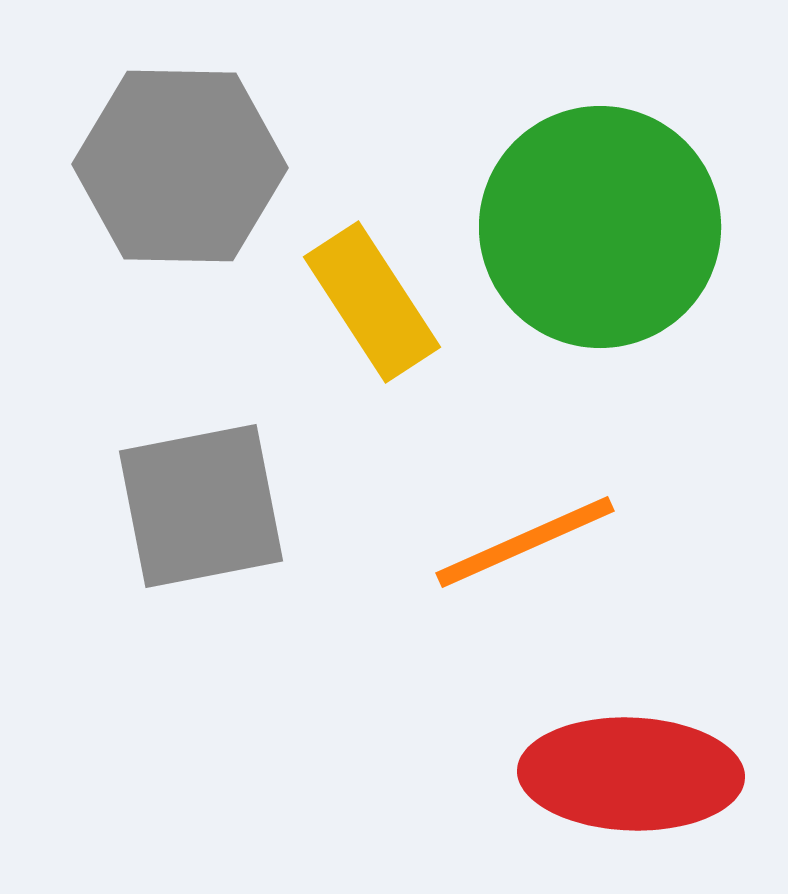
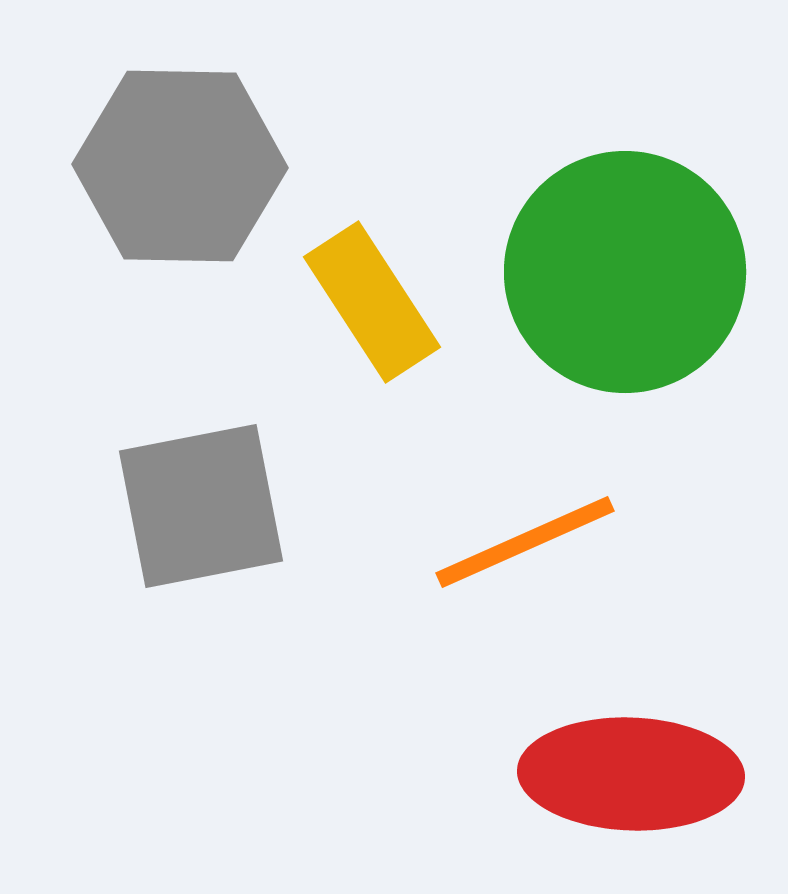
green circle: moved 25 px right, 45 px down
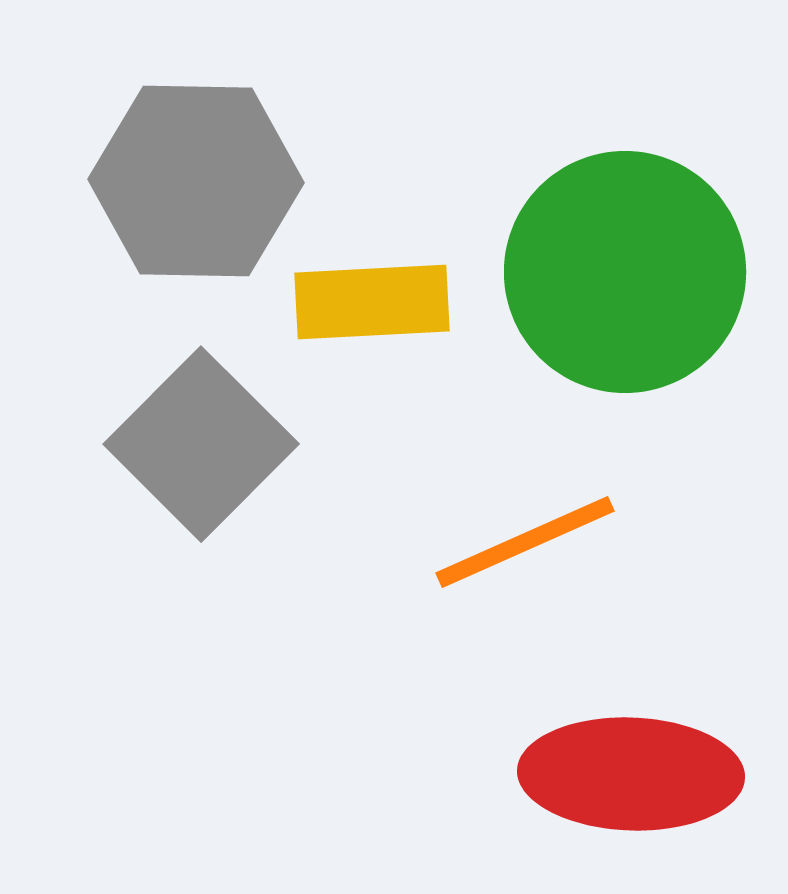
gray hexagon: moved 16 px right, 15 px down
yellow rectangle: rotated 60 degrees counterclockwise
gray square: moved 62 px up; rotated 34 degrees counterclockwise
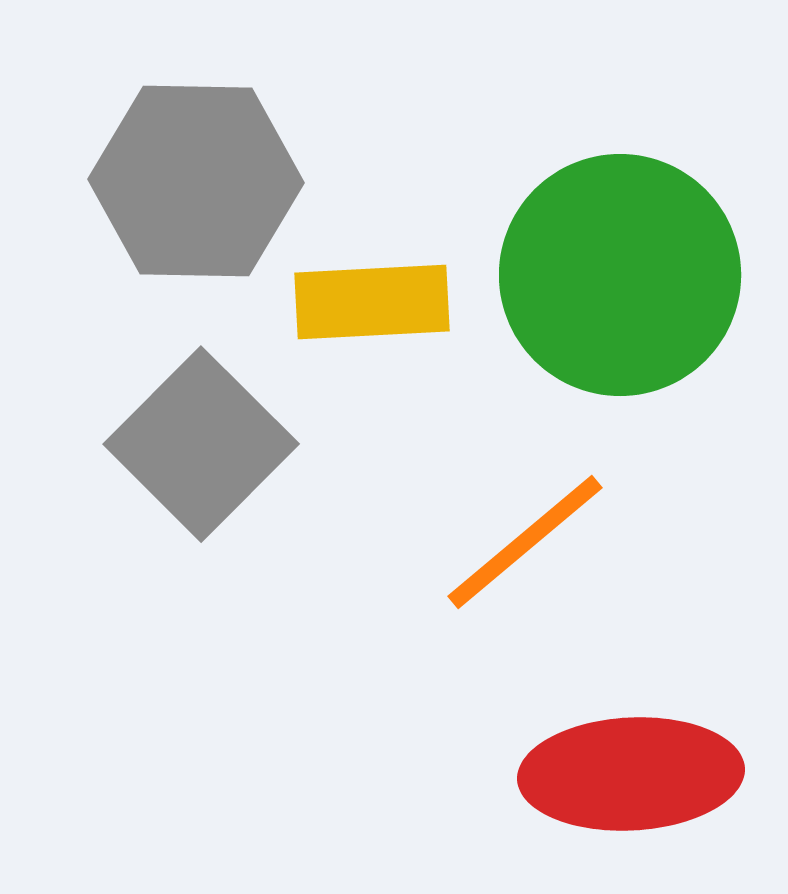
green circle: moved 5 px left, 3 px down
orange line: rotated 16 degrees counterclockwise
red ellipse: rotated 5 degrees counterclockwise
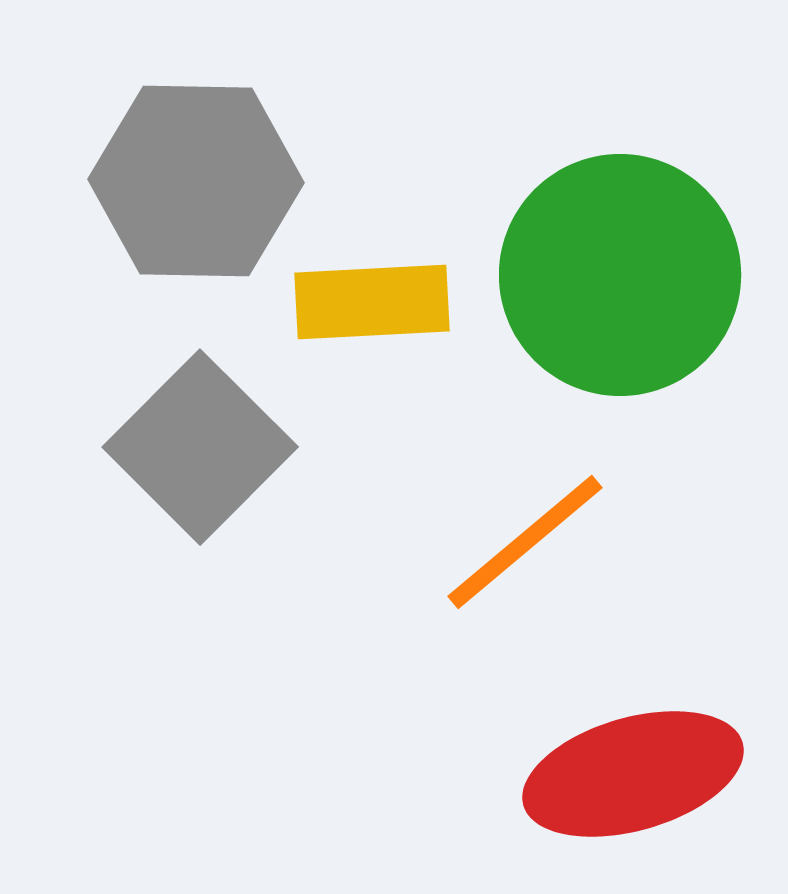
gray square: moved 1 px left, 3 px down
red ellipse: moved 2 px right; rotated 13 degrees counterclockwise
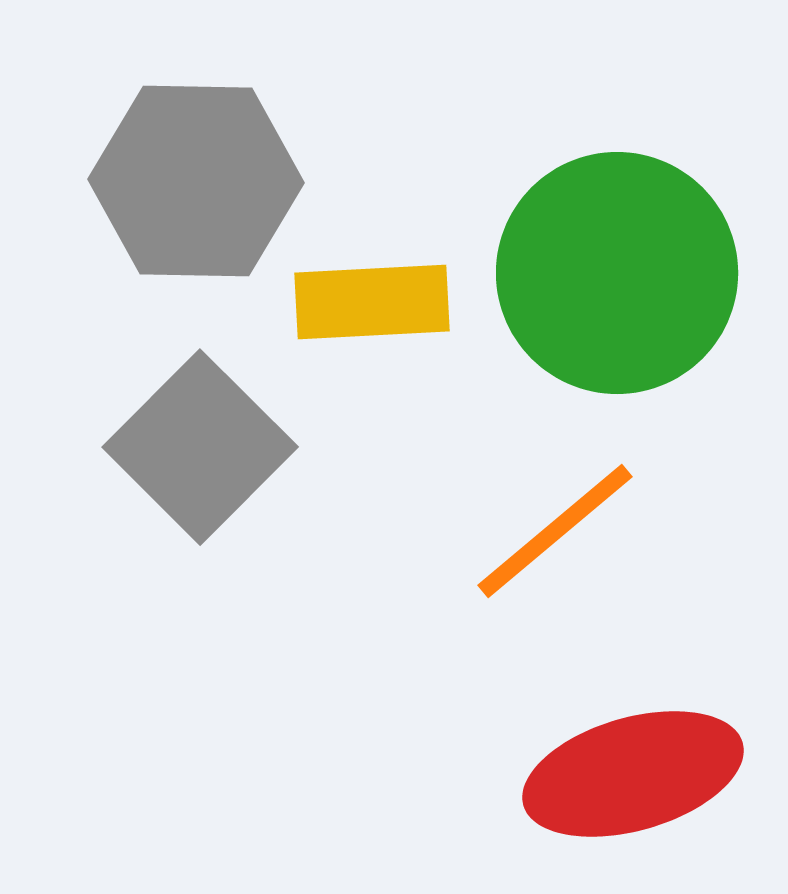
green circle: moved 3 px left, 2 px up
orange line: moved 30 px right, 11 px up
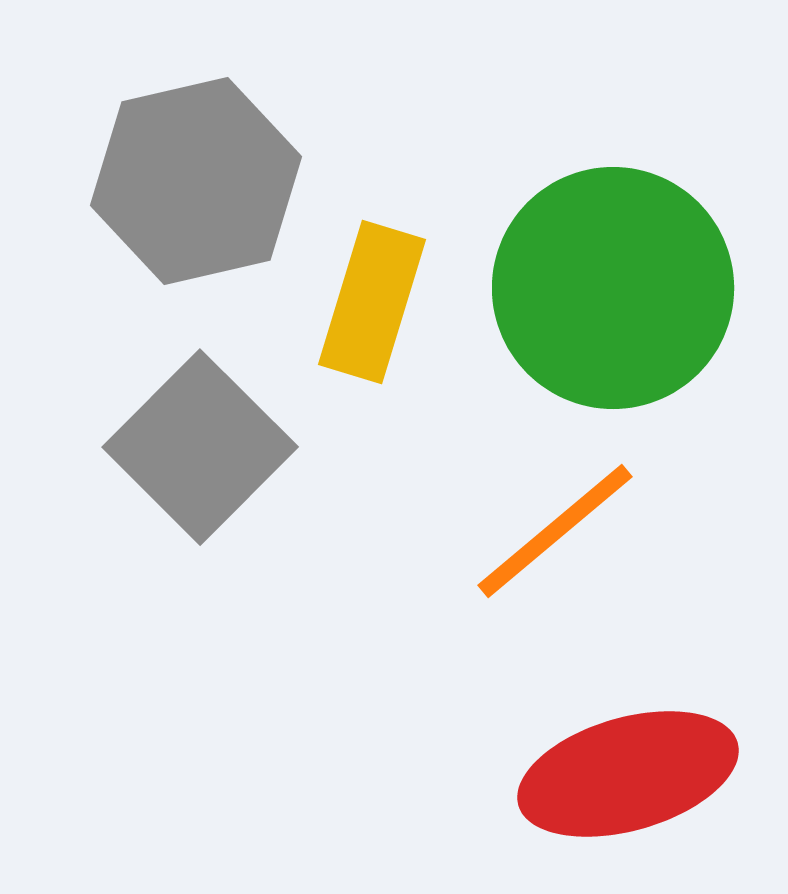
gray hexagon: rotated 14 degrees counterclockwise
green circle: moved 4 px left, 15 px down
yellow rectangle: rotated 70 degrees counterclockwise
red ellipse: moved 5 px left
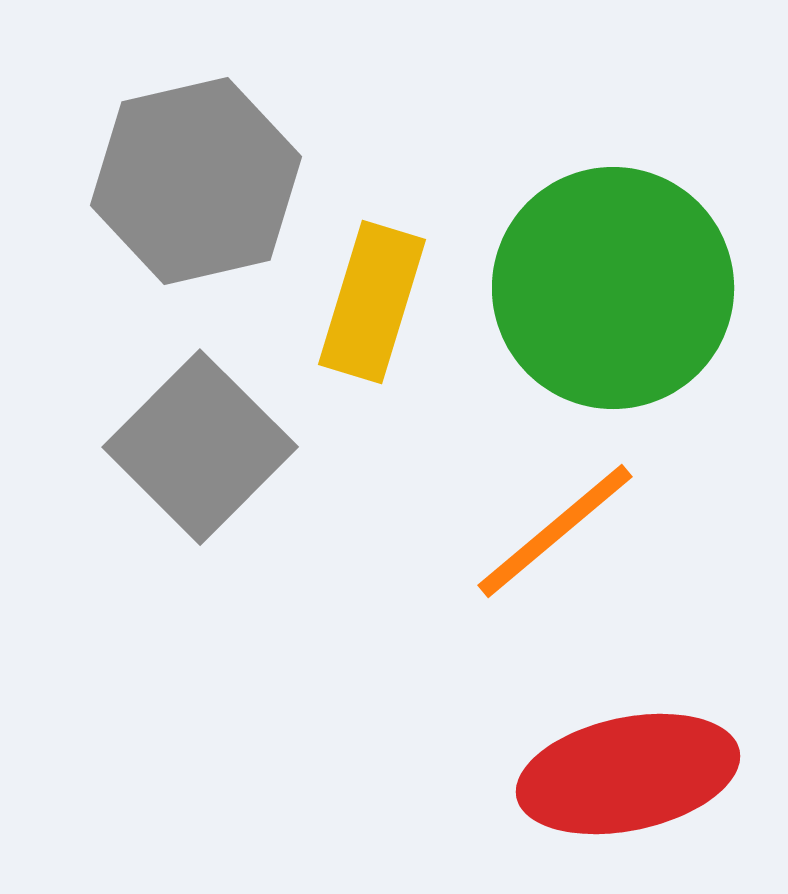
red ellipse: rotated 4 degrees clockwise
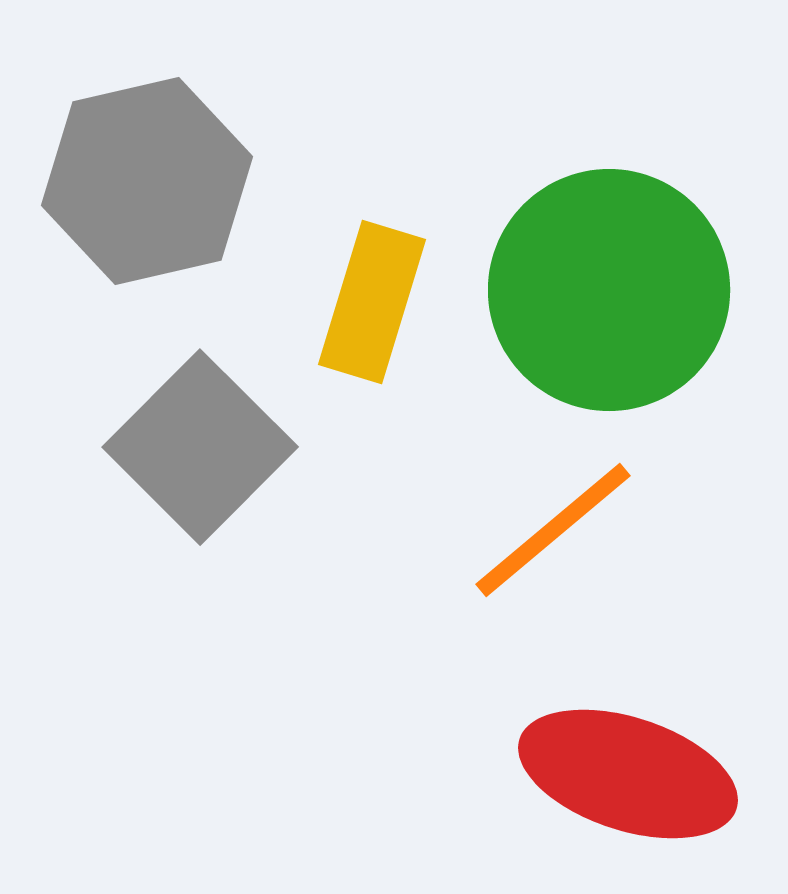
gray hexagon: moved 49 px left
green circle: moved 4 px left, 2 px down
orange line: moved 2 px left, 1 px up
red ellipse: rotated 30 degrees clockwise
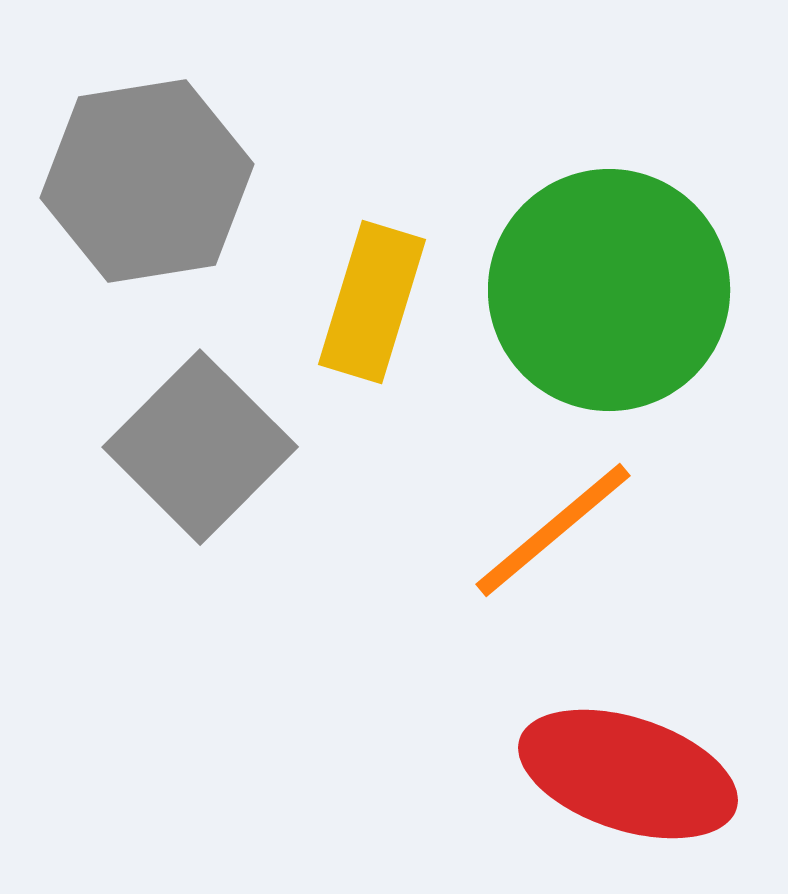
gray hexagon: rotated 4 degrees clockwise
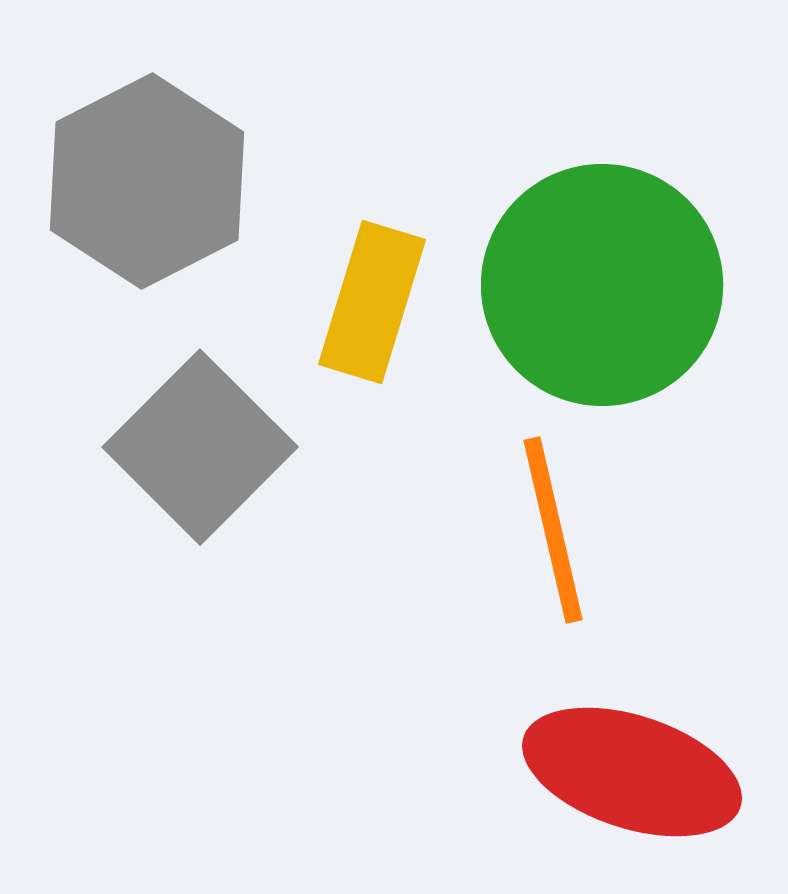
gray hexagon: rotated 18 degrees counterclockwise
green circle: moved 7 px left, 5 px up
orange line: rotated 63 degrees counterclockwise
red ellipse: moved 4 px right, 2 px up
